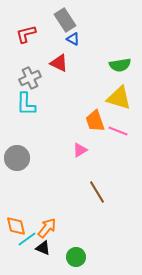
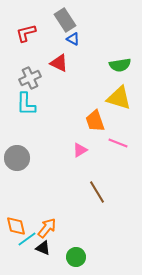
red L-shape: moved 1 px up
pink line: moved 12 px down
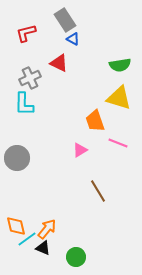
cyan L-shape: moved 2 px left
brown line: moved 1 px right, 1 px up
orange arrow: moved 1 px down
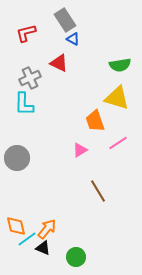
yellow triangle: moved 2 px left
pink line: rotated 54 degrees counterclockwise
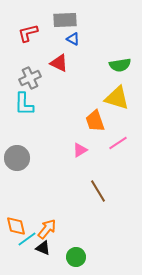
gray rectangle: rotated 60 degrees counterclockwise
red L-shape: moved 2 px right
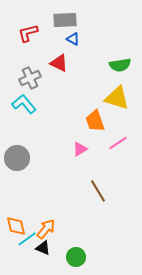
cyan L-shape: rotated 140 degrees clockwise
pink triangle: moved 1 px up
orange arrow: moved 1 px left
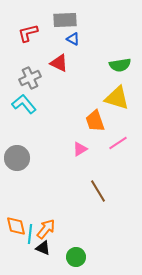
cyan line: moved 3 px right, 5 px up; rotated 48 degrees counterclockwise
